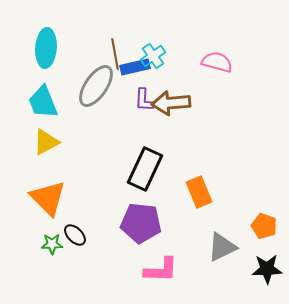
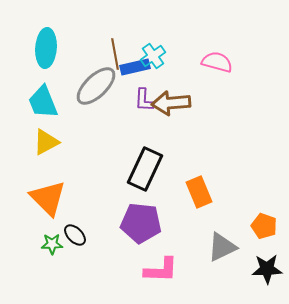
gray ellipse: rotated 12 degrees clockwise
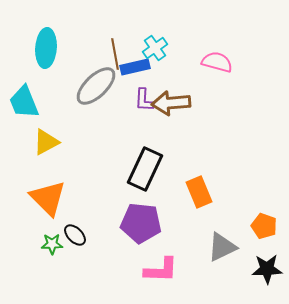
cyan cross: moved 2 px right, 8 px up
cyan trapezoid: moved 19 px left
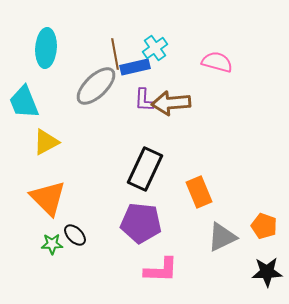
gray triangle: moved 10 px up
black star: moved 3 px down
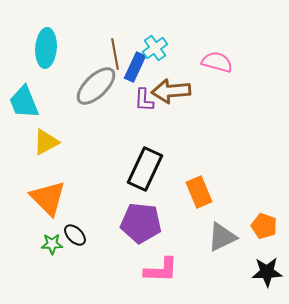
blue rectangle: rotated 52 degrees counterclockwise
brown arrow: moved 12 px up
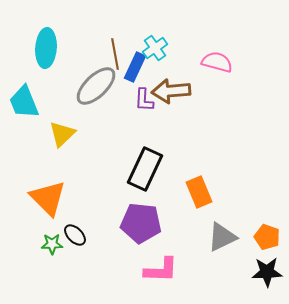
yellow triangle: moved 16 px right, 8 px up; rotated 16 degrees counterclockwise
orange pentagon: moved 3 px right, 11 px down
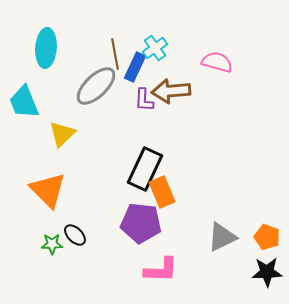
orange rectangle: moved 37 px left
orange triangle: moved 8 px up
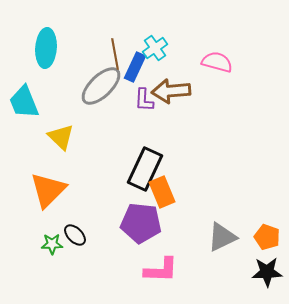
gray ellipse: moved 5 px right
yellow triangle: moved 1 px left, 3 px down; rotated 32 degrees counterclockwise
orange triangle: rotated 30 degrees clockwise
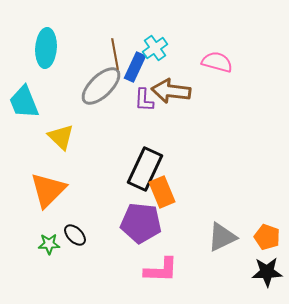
brown arrow: rotated 12 degrees clockwise
green star: moved 3 px left
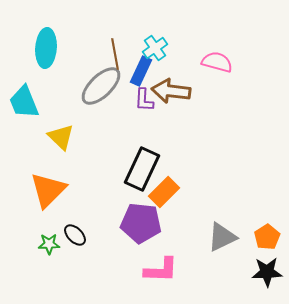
blue rectangle: moved 6 px right, 4 px down
black rectangle: moved 3 px left
orange rectangle: moved 2 px right; rotated 68 degrees clockwise
orange pentagon: rotated 20 degrees clockwise
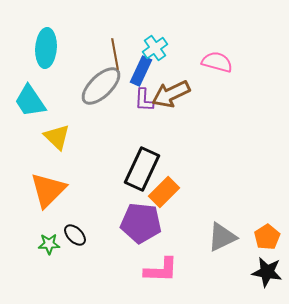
brown arrow: moved 3 px down; rotated 33 degrees counterclockwise
cyan trapezoid: moved 6 px right, 1 px up; rotated 12 degrees counterclockwise
yellow triangle: moved 4 px left
black star: rotated 12 degrees clockwise
